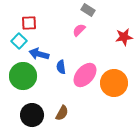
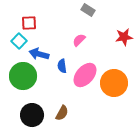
pink semicircle: moved 10 px down
blue semicircle: moved 1 px right, 1 px up
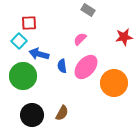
pink semicircle: moved 1 px right, 1 px up
pink ellipse: moved 1 px right, 8 px up
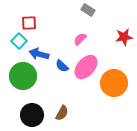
blue semicircle: rotated 40 degrees counterclockwise
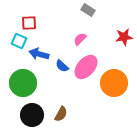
cyan square: rotated 21 degrees counterclockwise
green circle: moved 7 px down
brown semicircle: moved 1 px left, 1 px down
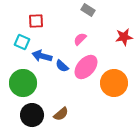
red square: moved 7 px right, 2 px up
cyan square: moved 3 px right, 1 px down
blue arrow: moved 3 px right, 2 px down
brown semicircle: rotated 21 degrees clockwise
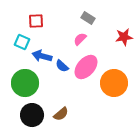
gray rectangle: moved 8 px down
green circle: moved 2 px right
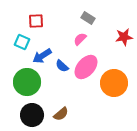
blue arrow: rotated 48 degrees counterclockwise
green circle: moved 2 px right, 1 px up
